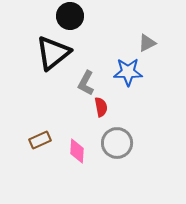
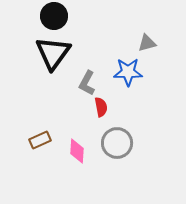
black circle: moved 16 px left
gray triangle: rotated 12 degrees clockwise
black triangle: rotated 15 degrees counterclockwise
gray L-shape: moved 1 px right
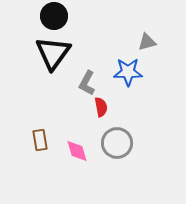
gray triangle: moved 1 px up
brown rectangle: rotated 75 degrees counterclockwise
pink diamond: rotated 20 degrees counterclockwise
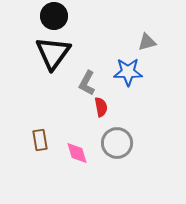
pink diamond: moved 2 px down
